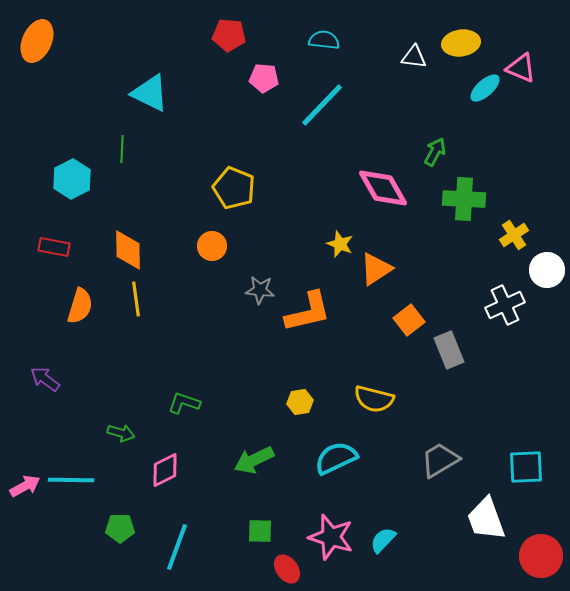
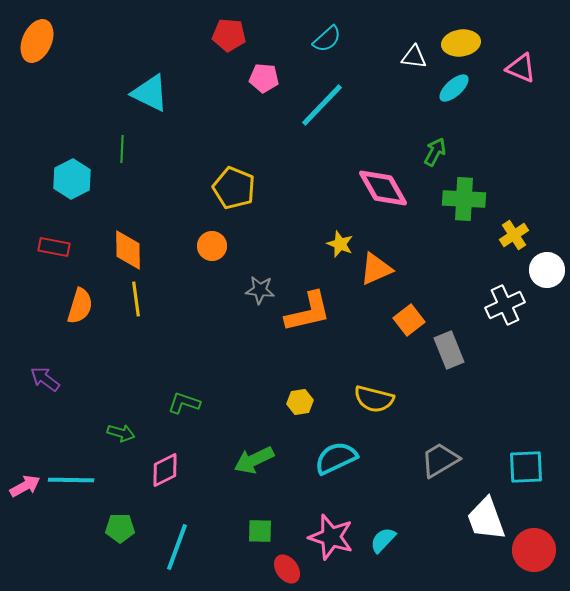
cyan semicircle at (324, 40): moved 3 px right, 1 px up; rotated 132 degrees clockwise
cyan ellipse at (485, 88): moved 31 px left
orange triangle at (376, 269): rotated 9 degrees clockwise
red circle at (541, 556): moved 7 px left, 6 px up
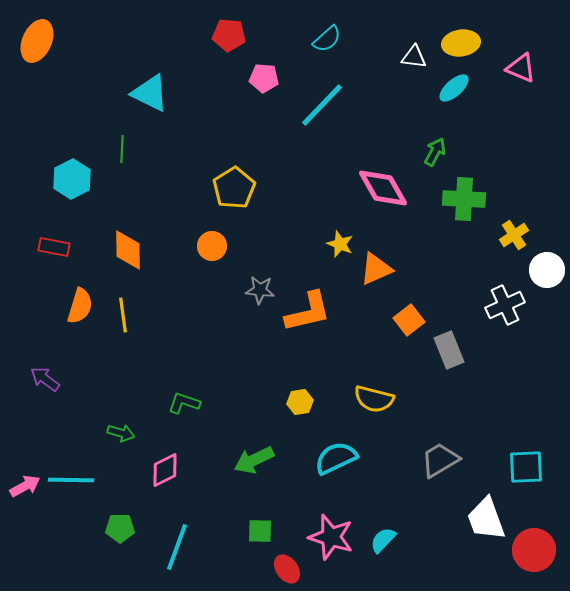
yellow pentagon at (234, 188): rotated 18 degrees clockwise
yellow line at (136, 299): moved 13 px left, 16 px down
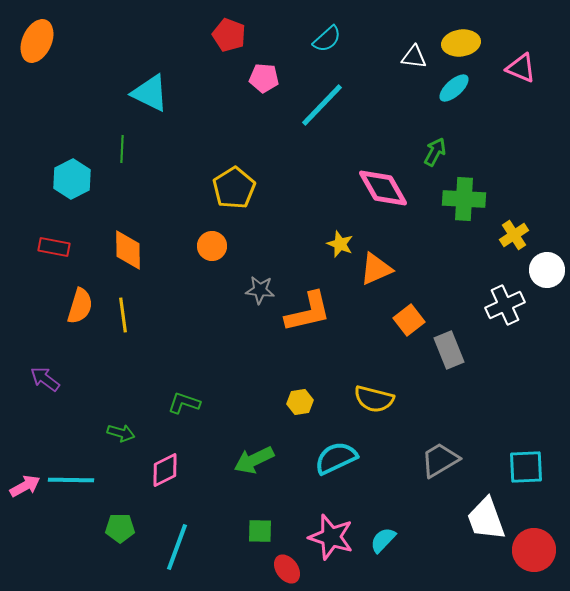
red pentagon at (229, 35): rotated 16 degrees clockwise
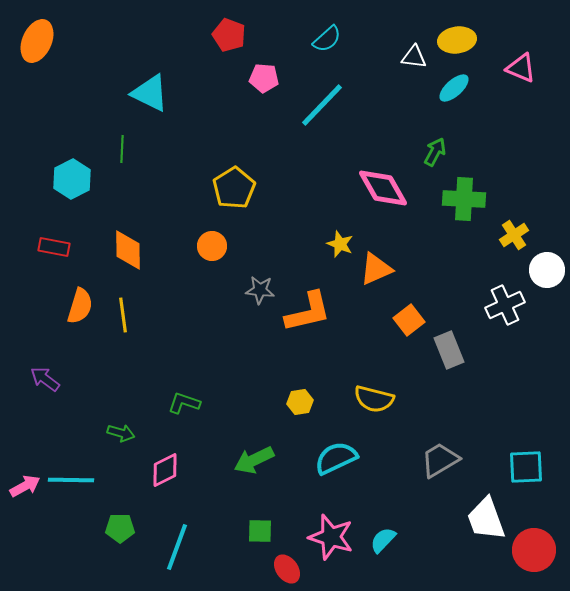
yellow ellipse at (461, 43): moved 4 px left, 3 px up
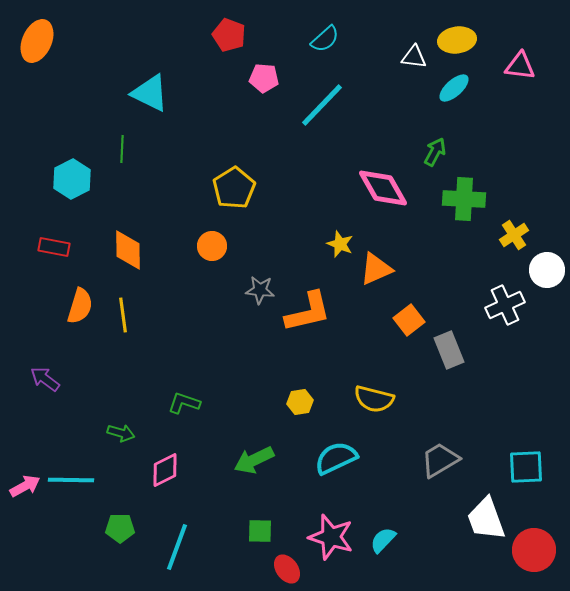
cyan semicircle at (327, 39): moved 2 px left
pink triangle at (521, 68): moved 1 px left, 2 px up; rotated 16 degrees counterclockwise
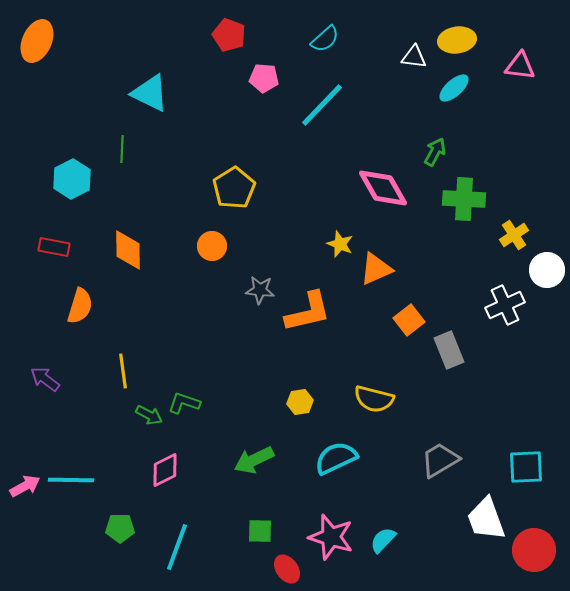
yellow line at (123, 315): moved 56 px down
green arrow at (121, 433): moved 28 px right, 18 px up; rotated 12 degrees clockwise
